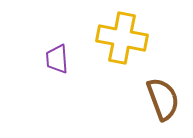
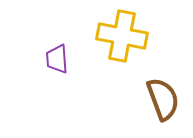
yellow cross: moved 2 px up
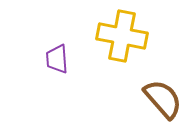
brown semicircle: rotated 21 degrees counterclockwise
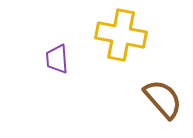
yellow cross: moved 1 px left, 1 px up
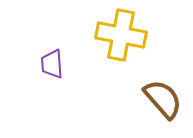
purple trapezoid: moved 5 px left, 5 px down
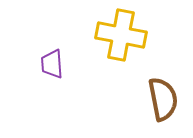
brown semicircle: rotated 30 degrees clockwise
